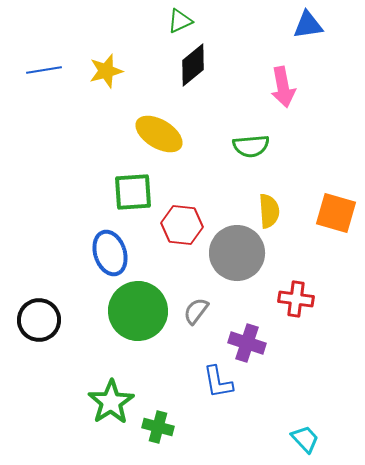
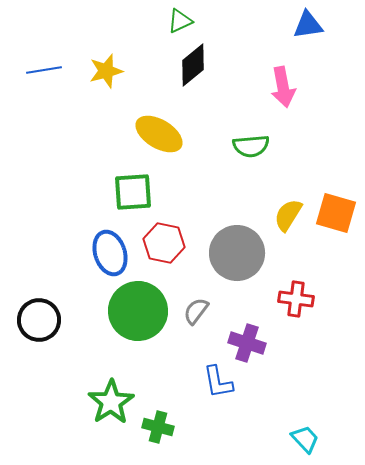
yellow semicircle: moved 19 px right, 4 px down; rotated 144 degrees counterclockwise
red hexagon: moved 18 px left, 18 px down; rotated 6 degrees clockwise
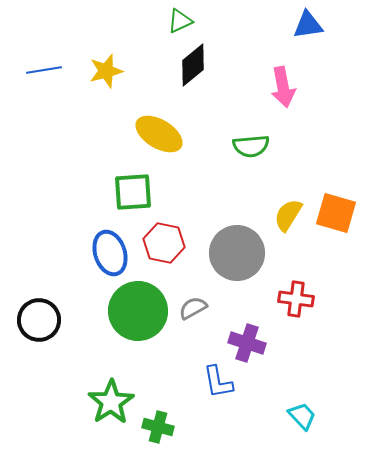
gray semicircle: moved 3 px left, 3 px up; rotated 24 degrees clockwise
cyan trapezoid: moved 3 px left, 23 px up
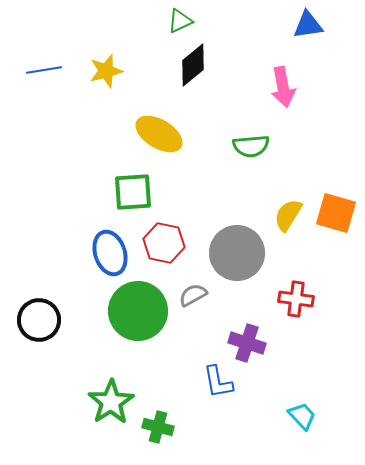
gray semicircle: moved 13 px up
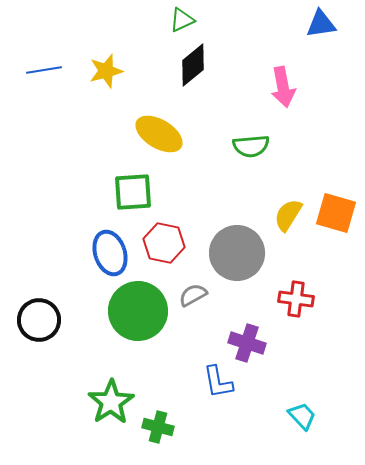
green triangle: moved 2 px right, 1 px up
blue triangle: moved 13 px right, 1 px up
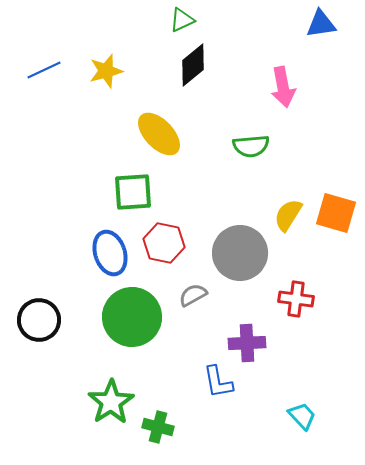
blue line: rotated 16 degrees counterclockwise
yellow ellipse: rotated 15 degrees clockwise
gray circle: moved 3 px right
green circle: moved 6 px left, 6 px down
purple cross: rotated 21 degrees counterclockwise
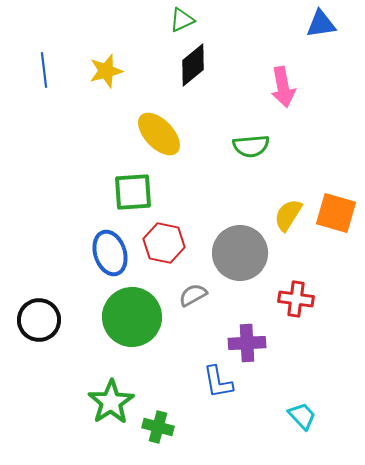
blue line: rotated 72 degrees counterclockwise
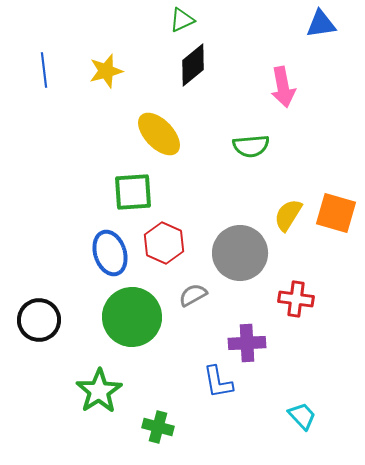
red hexagon: rotated 12 degrees clockwise
green star: moved 12 px left, 11 px up
